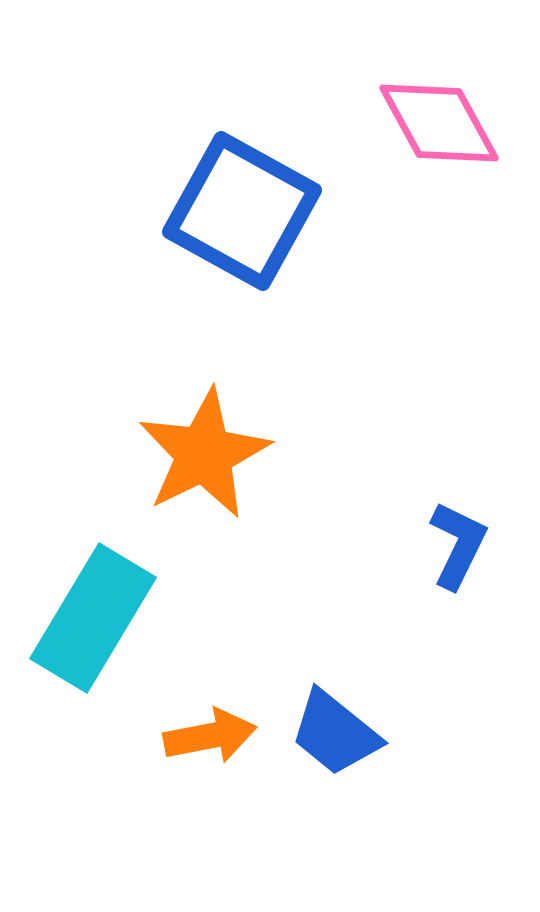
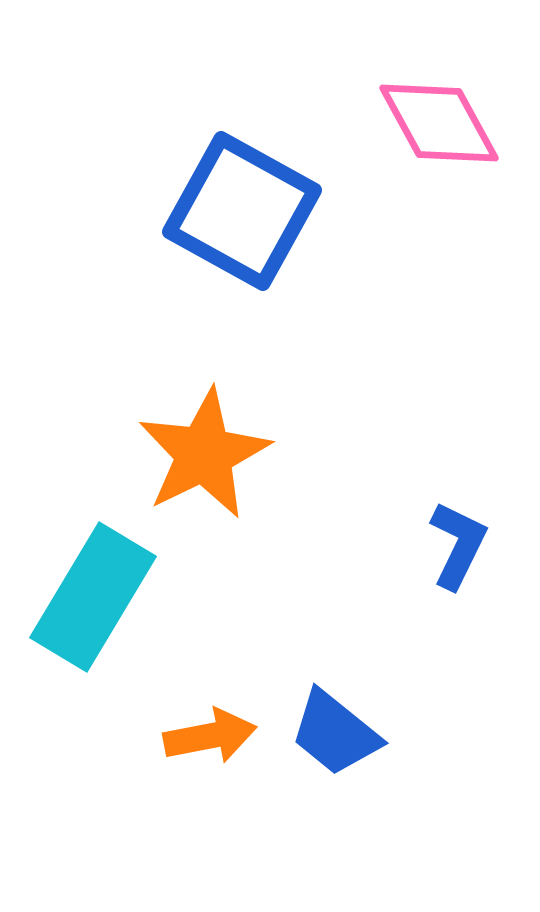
cyan rectangle: moved 21 px up
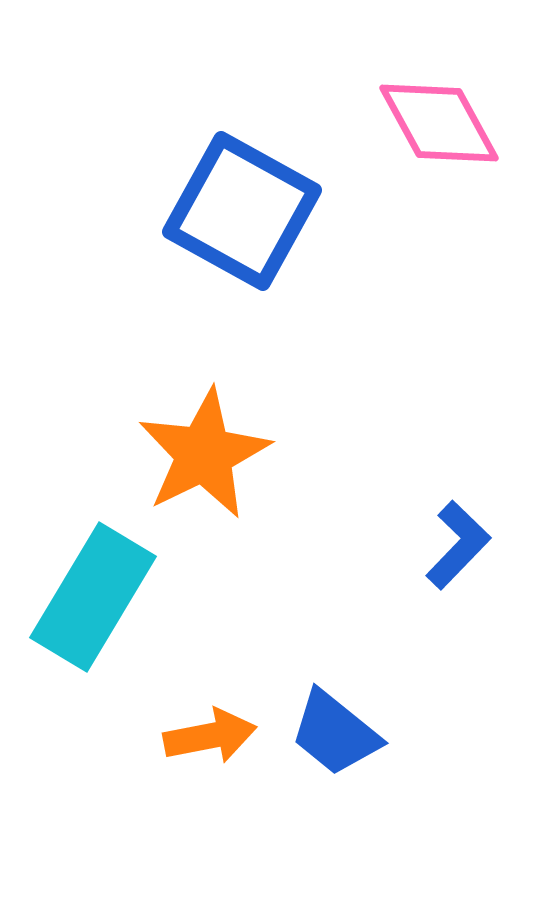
blue L-shape: rotated 18 degrees clockwise
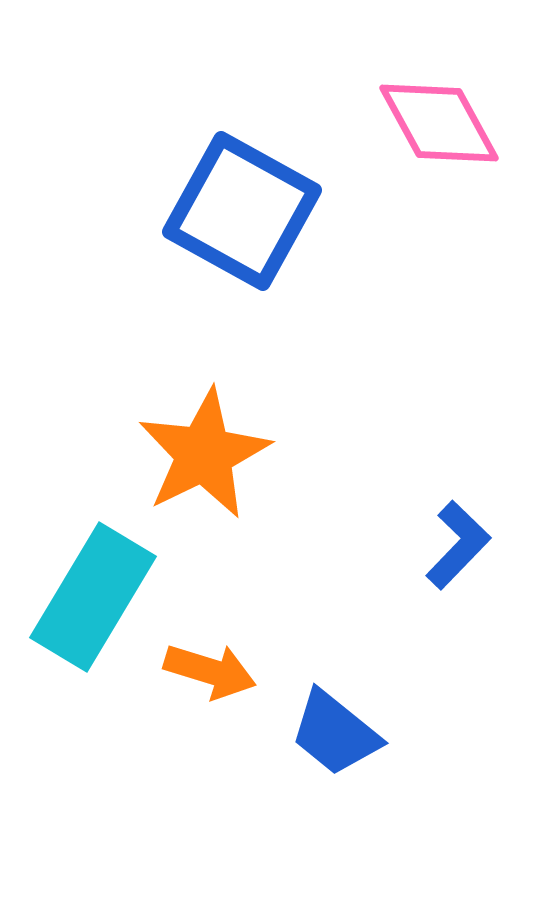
orange arrow: moved 65 px up; rotated 28 degrees clockwise
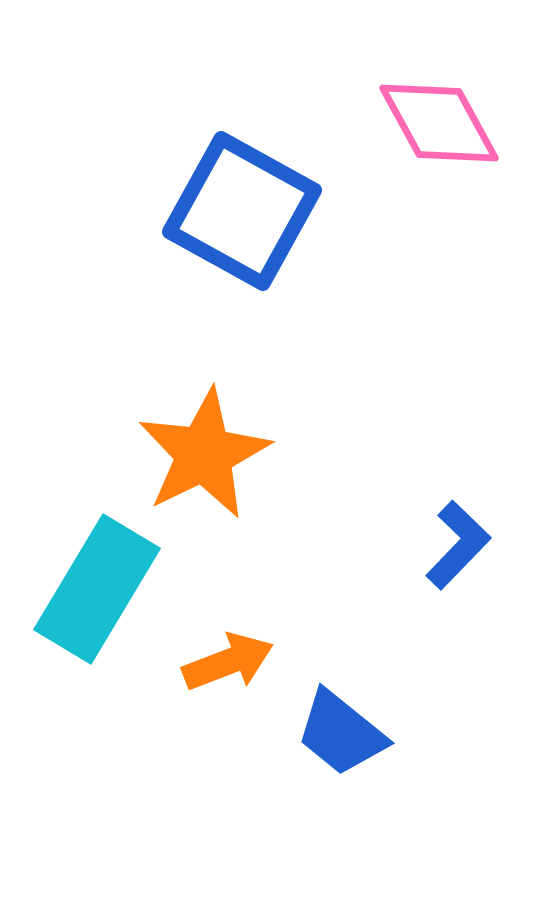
cyan rectangle: moved 4 px right, 8 px up
orange arrow: moved 18 px right, 9 px up; rotated 38 degrees counterclockwise
blue trapezoid: moved 6 px right
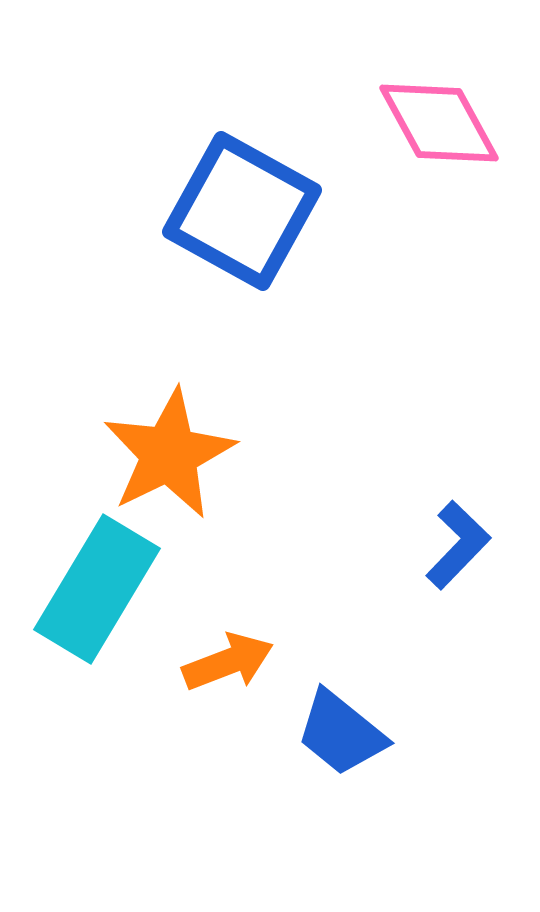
orange star: moved 35 px left
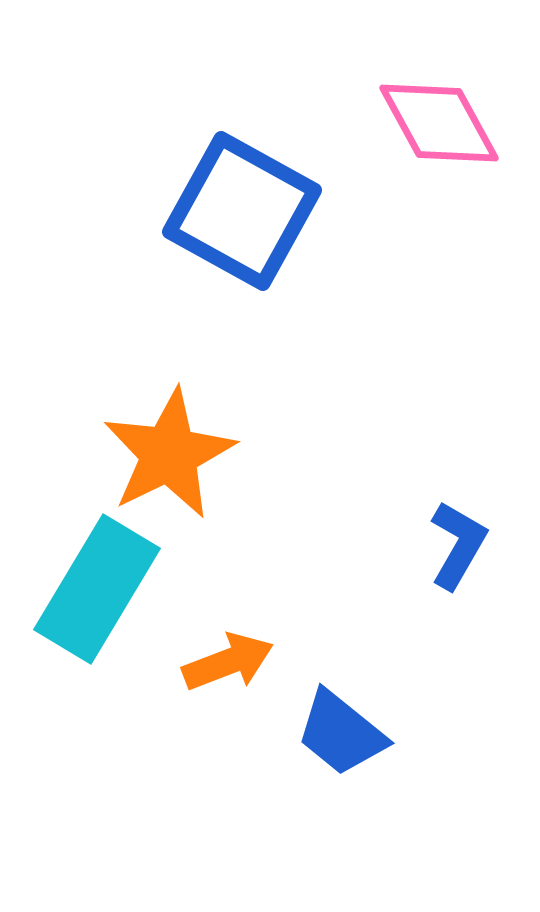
blue L-shape: rotated 14 degrees counterclockwise
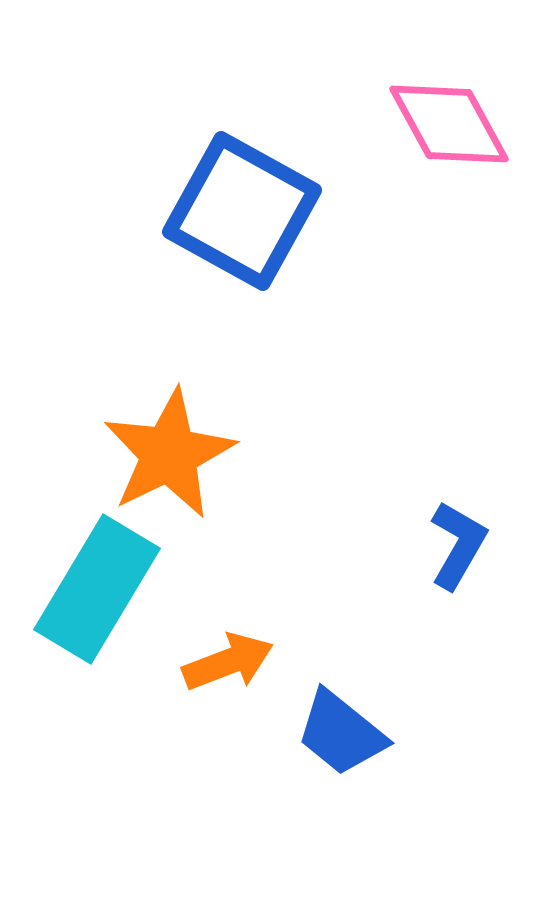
pink diamond: moved 10 px right, 1 px down
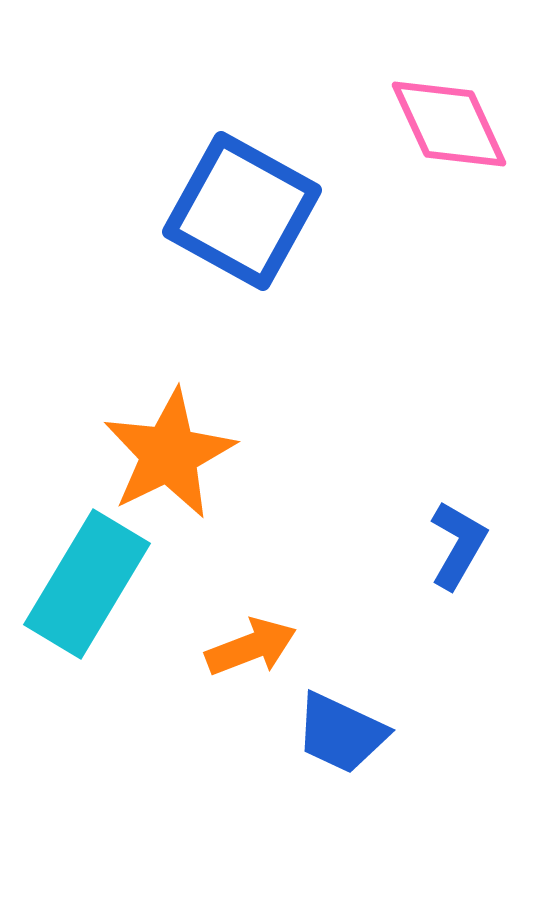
pink diamond: rotated 4 degrees clockwise
cyan rectangle: moved 10 px left, 5 px up
orange arrow: moved 23 px right, 15 px up
blue trapezoid: rotated 14 degrees counterclockwise
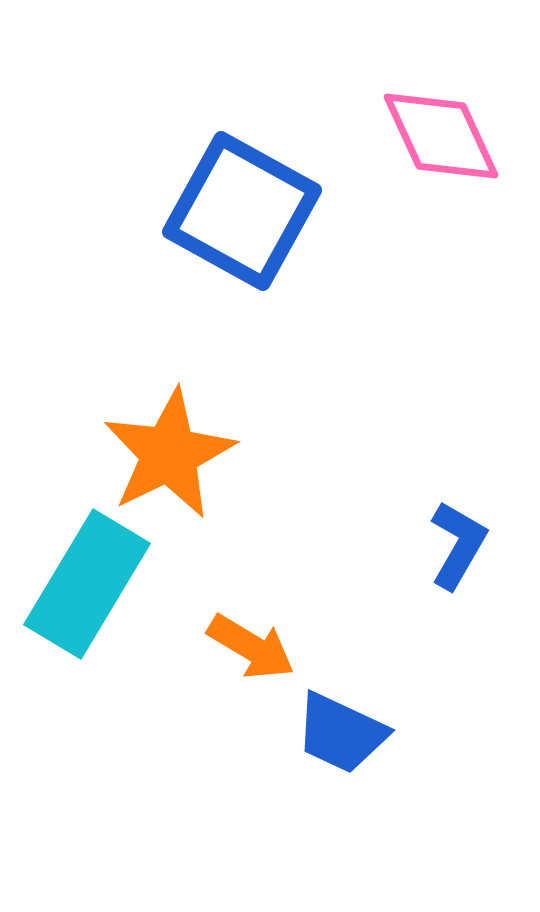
pink diamond: moved 8 px left, 12 px down
orange arrow: rotated 52 degrees clockwise
